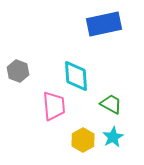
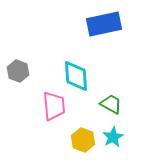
yellow hexagon: rotated 10 degrees counterclockwise
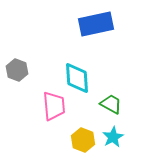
blue rectangle: moved 8 px left
gray hexagon: moved 1 px left, 1 px up
cyan diamond: moved 1 px right, 2 px down
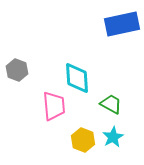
blue rectangle: moved 26 px right
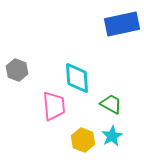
cyan star: moved 1 px left, 1 px up
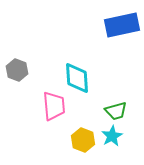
blue rectangle: moved 1 px down
green trapezoid: moved 5 px right, 7 px down; rotated 135 degrees clockwise
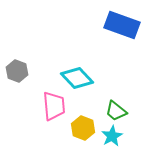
blue rectangle: rotated 32 degrees clockwise
gray hexagon: moved 1 px down
cyan diamond: rotated 40 degrees counterclockwise
green trapezoid: rotated 55 degrees clockwise
yellow hexagon: moved 12 px up
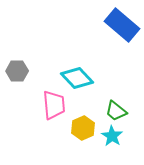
blue rectangle: rotated 20 degrees clockwise
gray hexagon: rotated 20 degrees counterclockwise
pink trapezoid: moved 1 px up
yellow hexagon: rotated 15 degrees clockwise
cyan star: rotated 10 degrees counterclockwise
